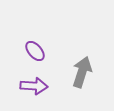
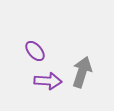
purple arrow: moved 14 px right, 5 px up
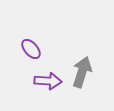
purple ellipse: moved 4 px left, 2 px up
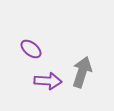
purple ellipse: rotated 10 degrees counterclockwise
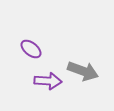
gray arrow: moved 1 px right, 1 px up; rotated 92 degrees clockwise
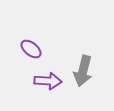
gray arrow: rotated 84 degrees clockwise
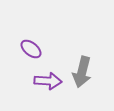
gray arrow: moved 1 px left, 1 px down
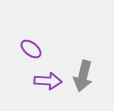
gray arrow: moved 1 px right, 4 px down
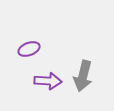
purple ellipse: moved 2 px left; rotated 60 degrees counterclockwise
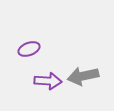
gray arrow: rotated 64 degrees clockwise
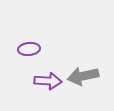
purple ellipse: rotated 15 degrees clockwise
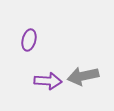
purple ellipse: moved 9 px up; rotated 70 degrees counterclockwise
